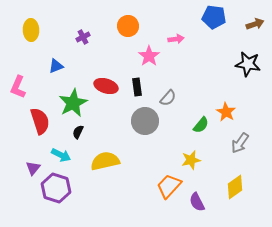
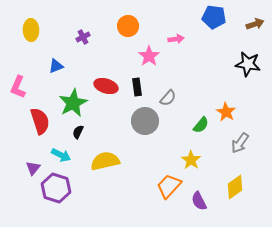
yellow star: rotated 24 degrees counterclockwise
purple semicircle: moved 2 px right, 1 px up
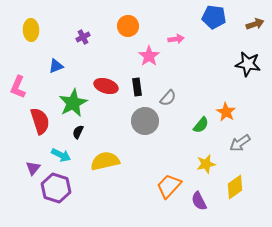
gray arrow: rotated 20 degrees clockwise
yellow star: moved 15 px right, 4 px down; rotated 24 degrees clockwise
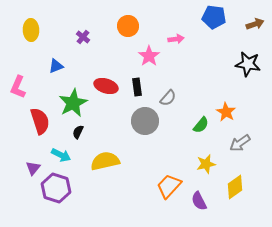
purple cross: rotated 24 degrees counterclockwise
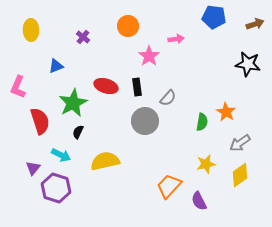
green semicircle: moved 1 px right, 3 px up; rotated 30 degrees counterclockwise
yellow diamond: moved 5 px right, 12 px up
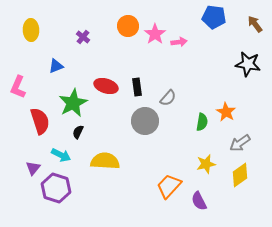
brown arrow: rotated 108 degrees counterclockwise
pink arrow: moved 3 px right, 3 px down
pink star: moved 6 px right, 22 px up
yellow semicircle: rotated 16 degrees clockwise
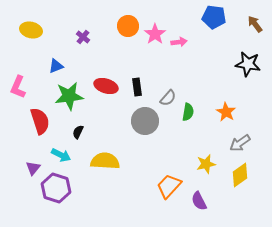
yellow ellipse: rotated 75 degrees counterclockwise
green star: moved 4 px left, 7 px up; rotated 20 degrees clockwise
green semicircle: moved 14 px left, 10 px up
